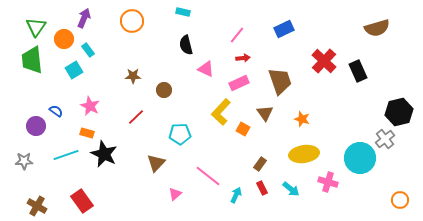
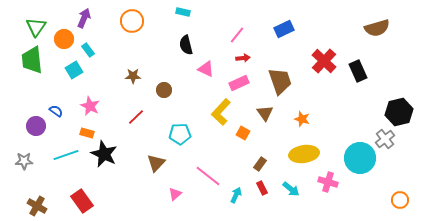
orange square at (243, 129): moved 4 px down
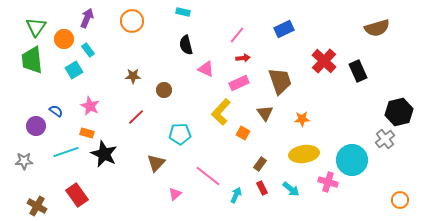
purple arrow at (84, 18): moved 3 px right
orange star at (302, 119): rotated 21 degrees counterclockwise
cyan line at (66, 155): moved 3 px up
cyan circle at (360, 158): moved 8 px left, 2 px down
red rectangle at (82, 201): moved 5 px left, 6 px up
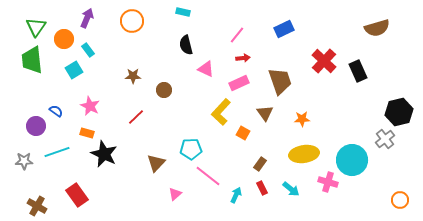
cyan pentagon at (180, 134): moved 11 px right, 15 px down
cyan line at (66, 152): moved 9 px left
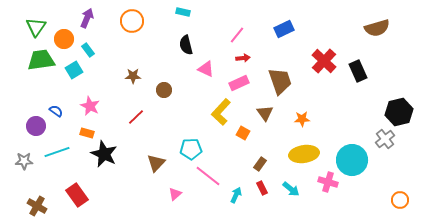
green trapezoid at (32, 60): moved 9 px right; rotated 88 degrees clockwise
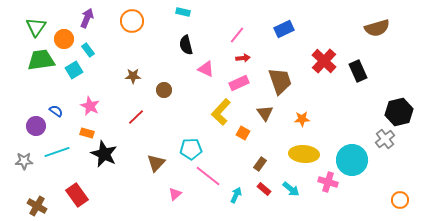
yellow ellipse at (304, 154): rotated 12 degrees clockwise
red rectangle at (262, 188): moved 2 px right, 1 px down; rotated 24 degrees counterclockwise
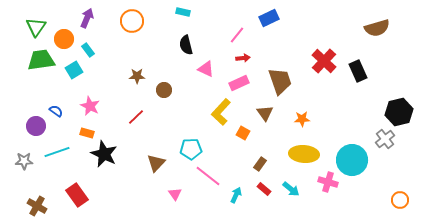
blue rectangle at (284, 29): moved 15 px left, 11 px up
brown star at (133, 76): moved 4 px right
pink triangle at (175, 194): rotated 24 degrees counterclockwise
